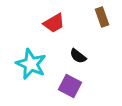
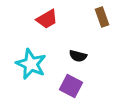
red trapezoid: moved 7 px left, 4 px up
black semicircle: rotated 24 degrees counterclockwise
purple square: moved 1 px right
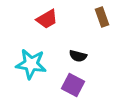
cyan star: rotated 16 degrees counterclockwise
purple square: moved 2 px right, 1 px up
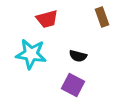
red trapezoid: rotated 15 degrees clockwise
cyan star: moved 10 px up
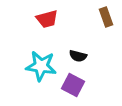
brown rectangle: moved 4 px right
cyan star: moved 10 px right, 12 px down
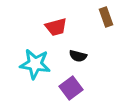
red trapezoid: moved 9 px right, 8 px down
cyan star: moved 6 px left, 2 px up
purple square: moved 2 px left, 3 px down; rotated 25 degrees clockwise
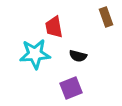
red trapezoid: moved 2 px left; rotated 95 degrees clockwise
cyan star: moved 10 px up; rotated 12 degrees counterclockwise
purple square: rotated 15 degrees clockwise
